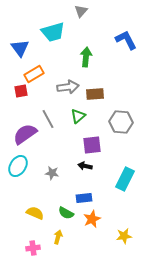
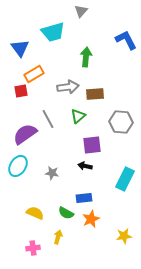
orange star: moved 1 px left
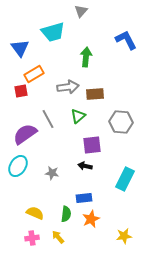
green semicircle: moved 1 px down; rotated 112 degrees counterclockwise
yellow arrow: rotated 56 degrees counterclockwise
pink cross: moved 1 px left, 10 px up
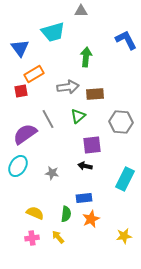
gray triangle: rotated 48 degrees clockwise
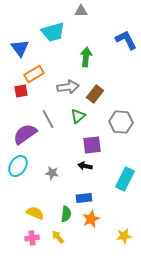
brown rectangle: rotated 48 degrees counterclockwise
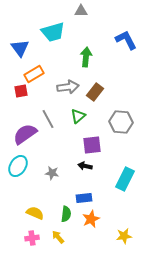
brown rectangle: moved 2 px up
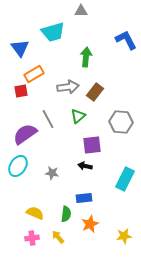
orange star: moved 1 px left, 5 px down
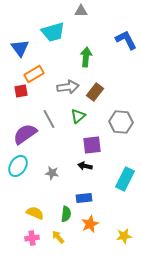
gray line: moved 1 px right
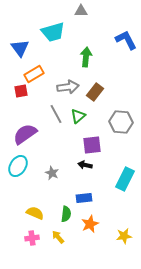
gray line: moved 7 px right, 5 px up
black arrow: moved 1 px up
gray star: rotated 16 degrees clockwise
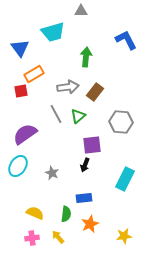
black arrow: rotated 80 degrees counterclockwise
